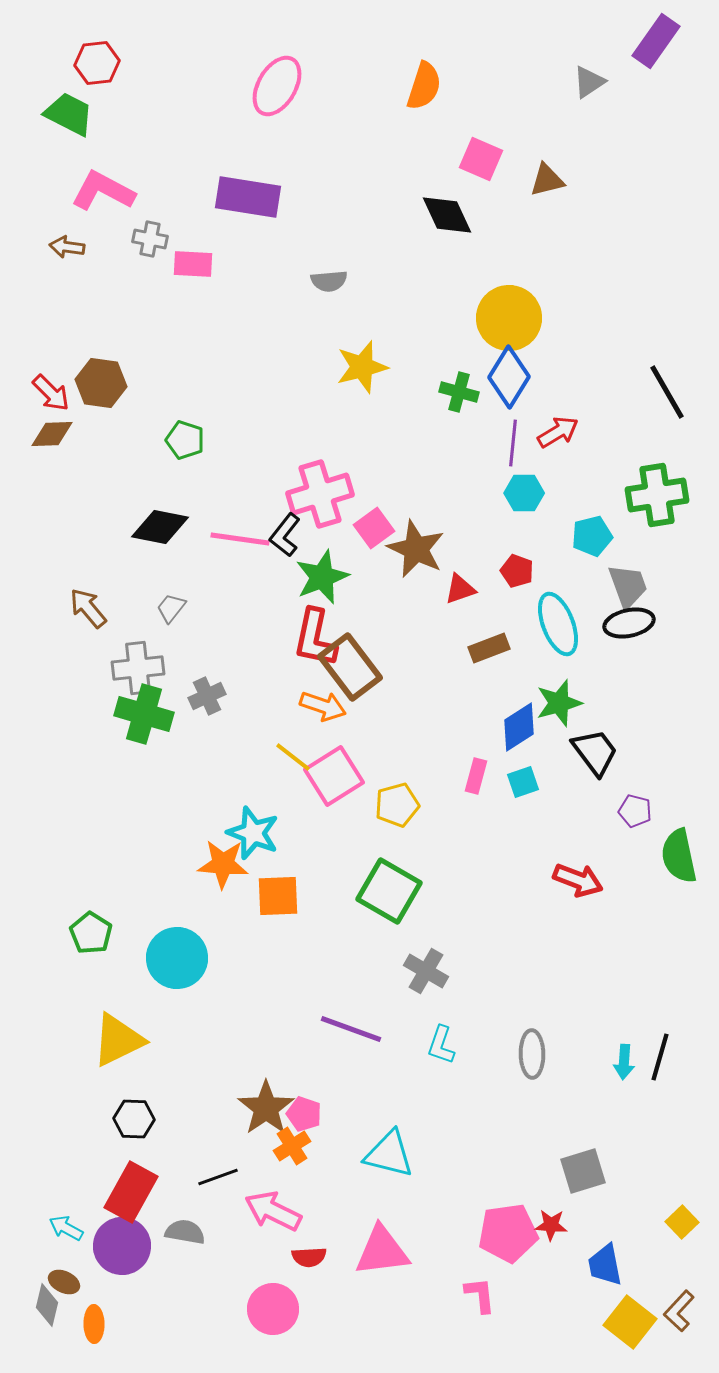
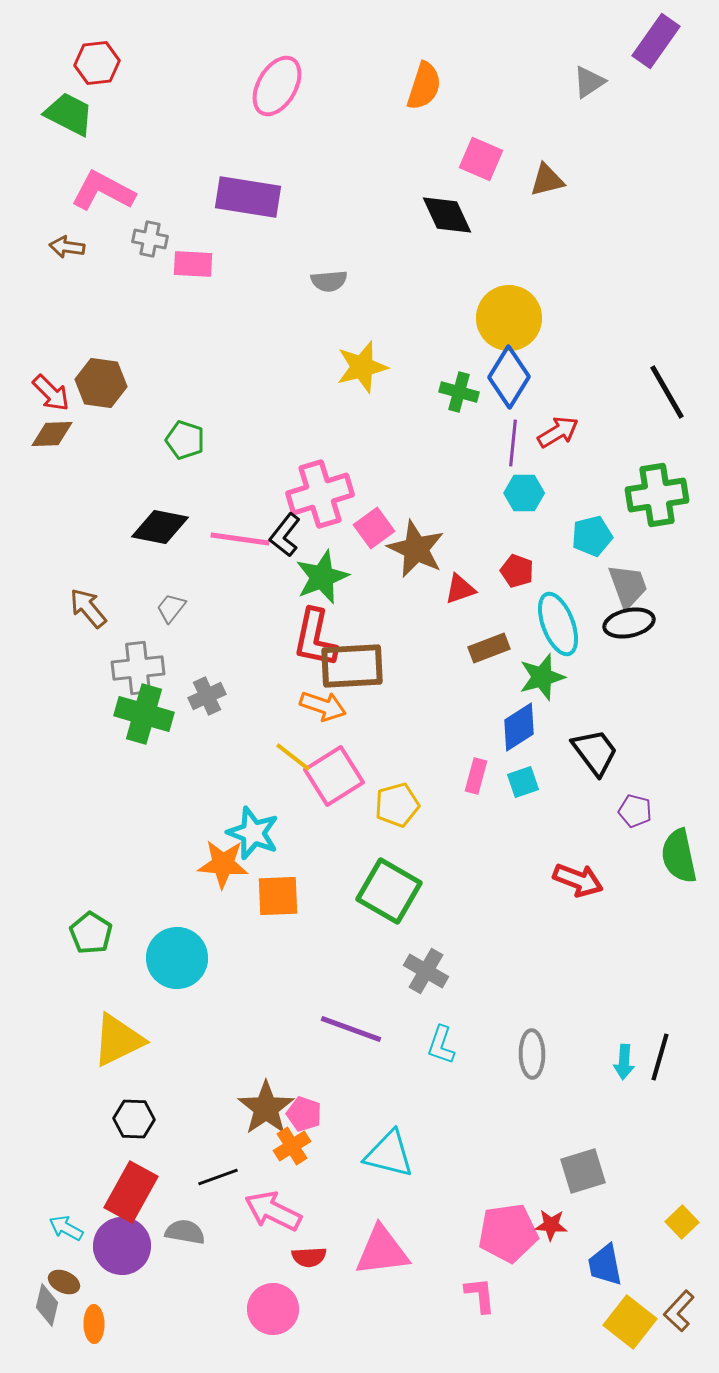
brown rectangle at (350, 667): moved 2 px right, 1 px up; rotated 56 degrees counterclockwise
green star at (559, 703): moved 17 px left, 26 px up
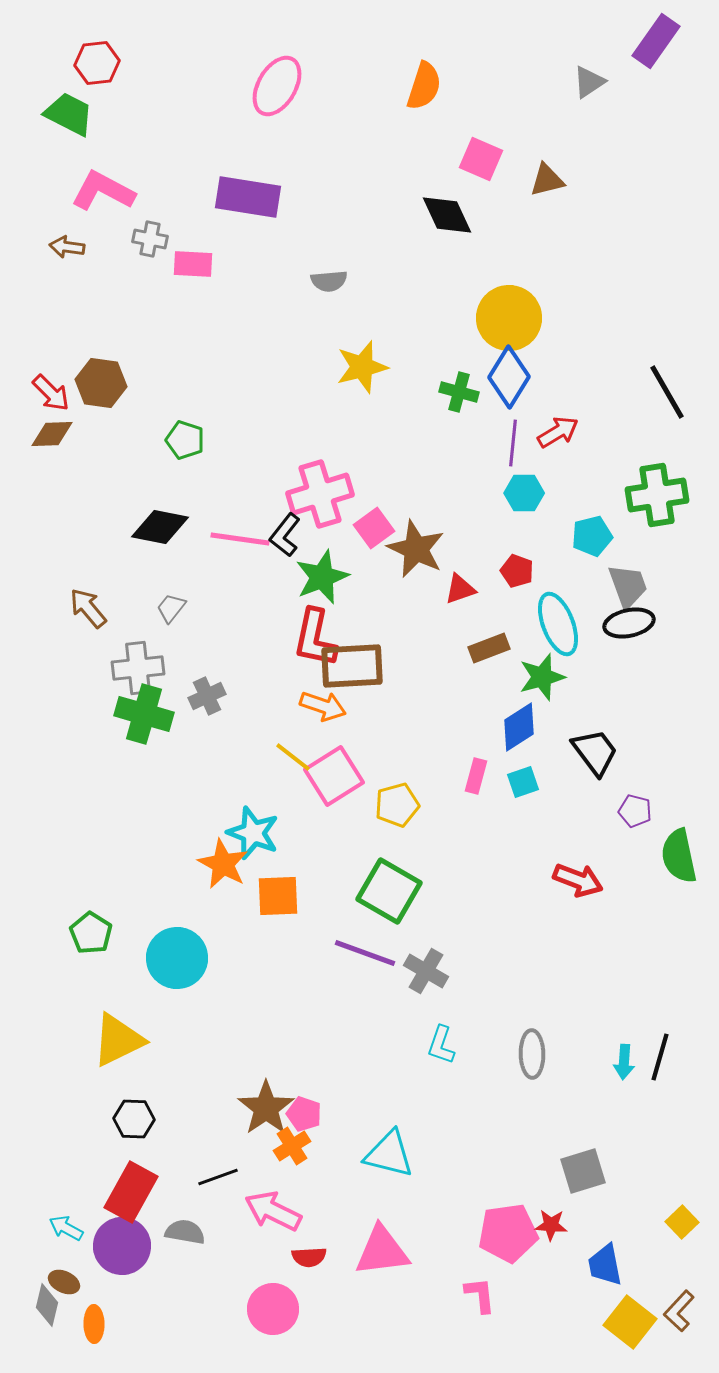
orange star at (223, 864): rotated 24 degrees clockwise
purple line at (351, 1029): moved 14 px right, 76 px up
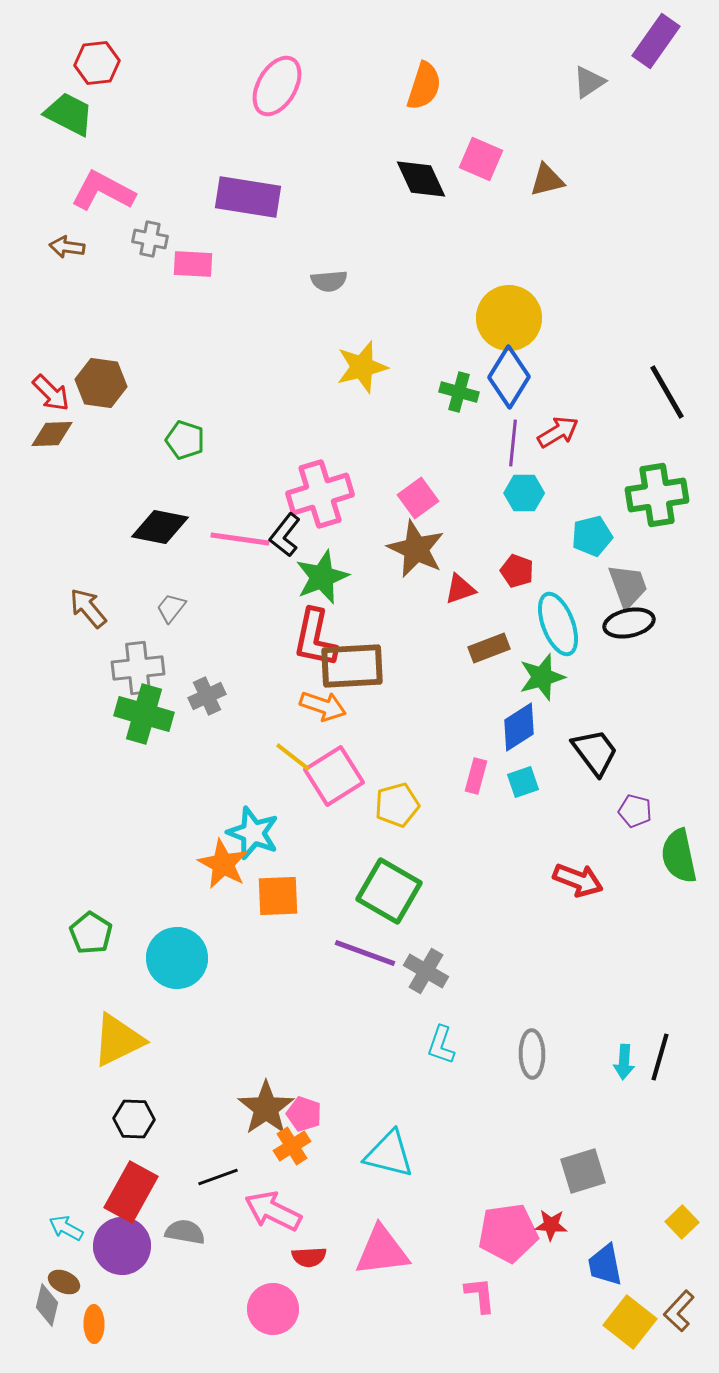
black diamond at (447, 215): moved 26 px left, 36 px up
pink square at (374, 528): moved 44 px right, 30 px up
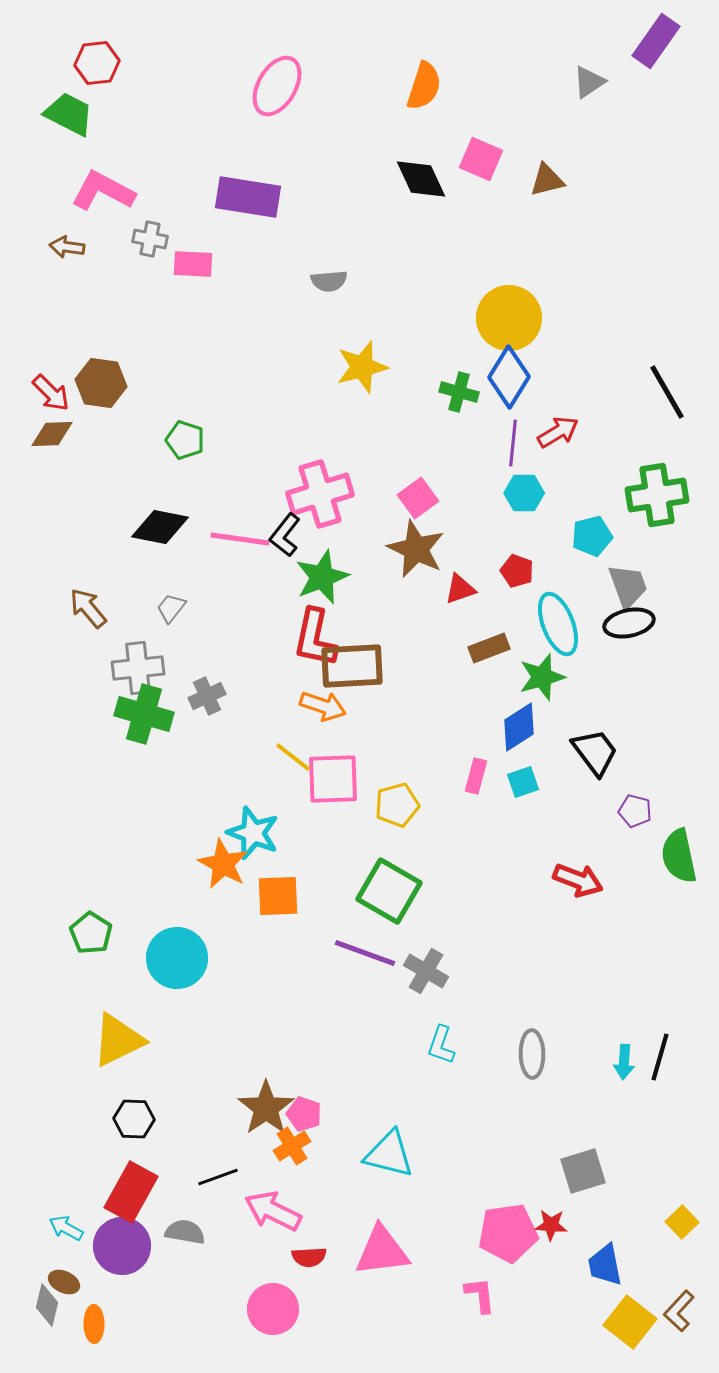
pink square at (334, 776): moved 1 px left, 3 px down; rotated 30 degrees clockwise
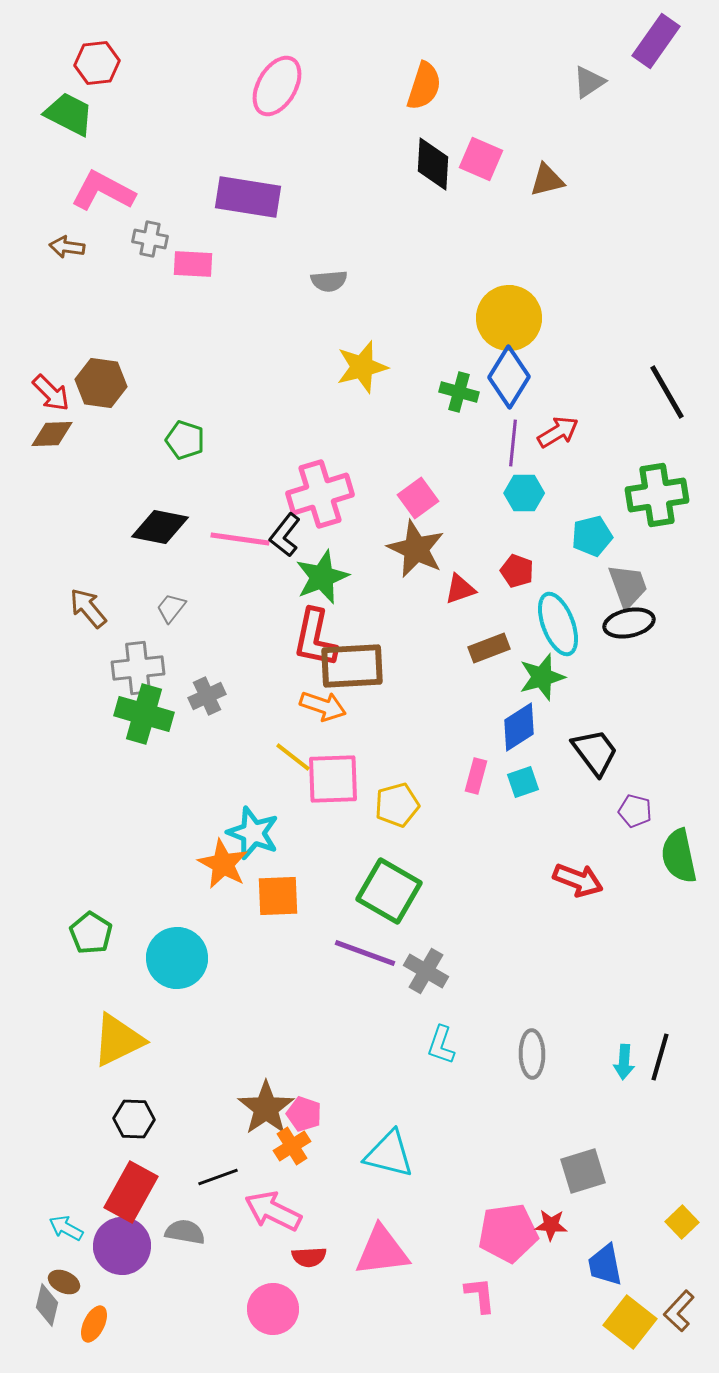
black diamond at (421, 179): moved 12 px right, 15 px up; rotated 28 degrees clockwise
orange ellipse at (94, 1324): rotated 27 degrees clockwise
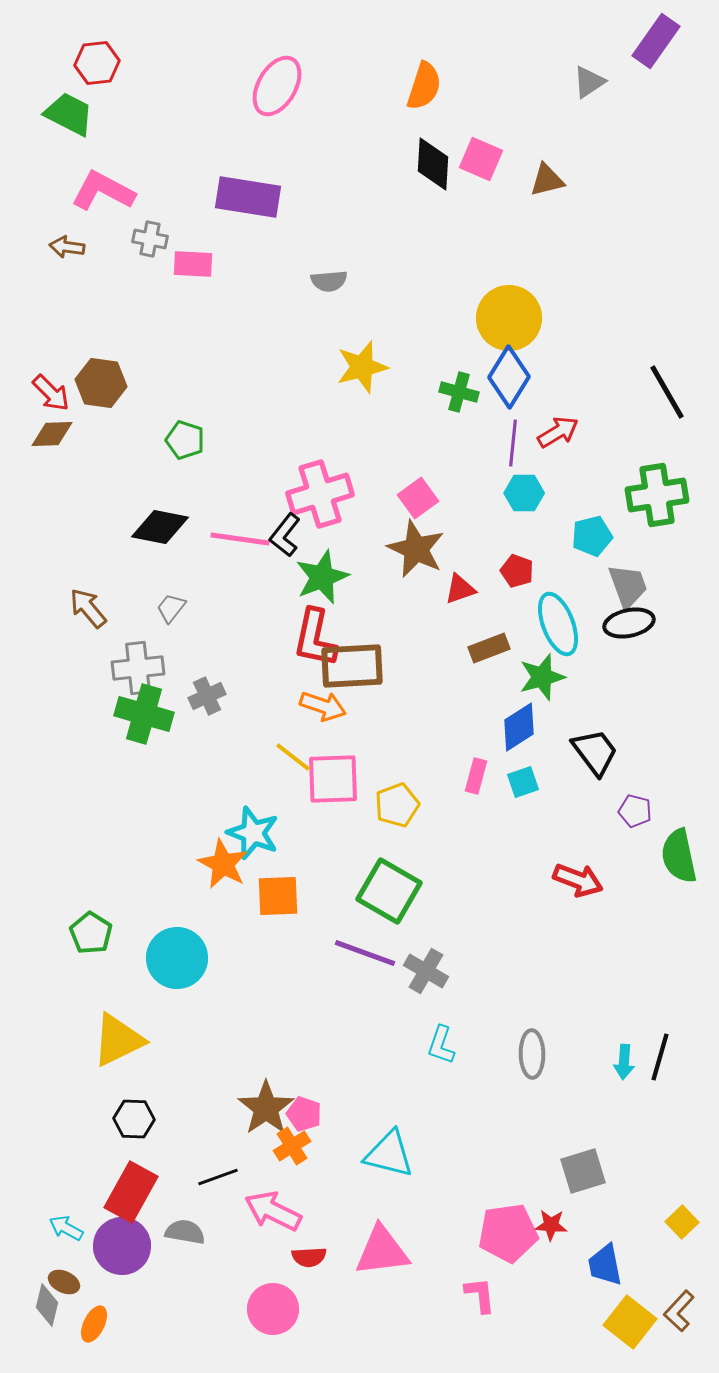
yellow pentagon at (397, 805): rotated 6 degrees counterclockwise
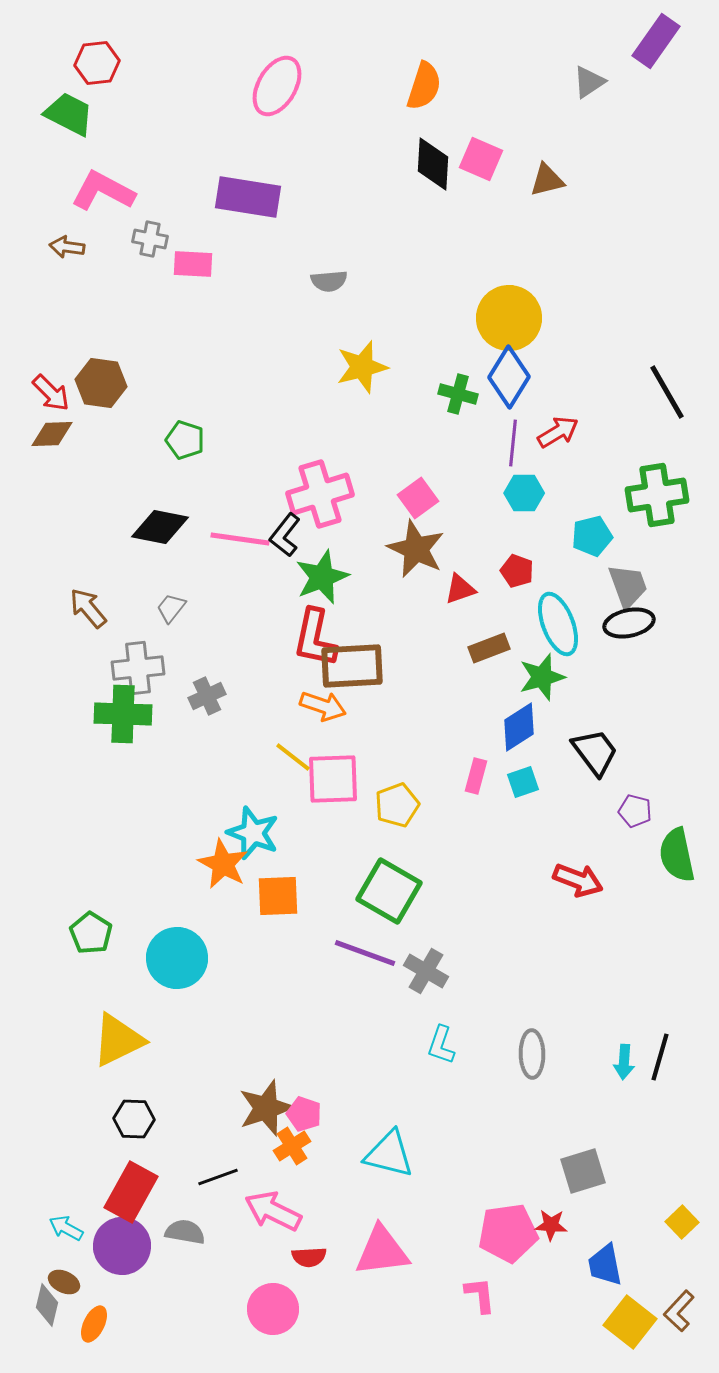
green cross at (459, 392): moved 1 px left, 2 px down
green cross at (144, 714): moved 21 px left; rotated 14 degrees counterclockwise
green semicircle at (679, 856): moved 2 px left, 1 px up
brown star at (266, 1108): rotated 16 degrees clockwise
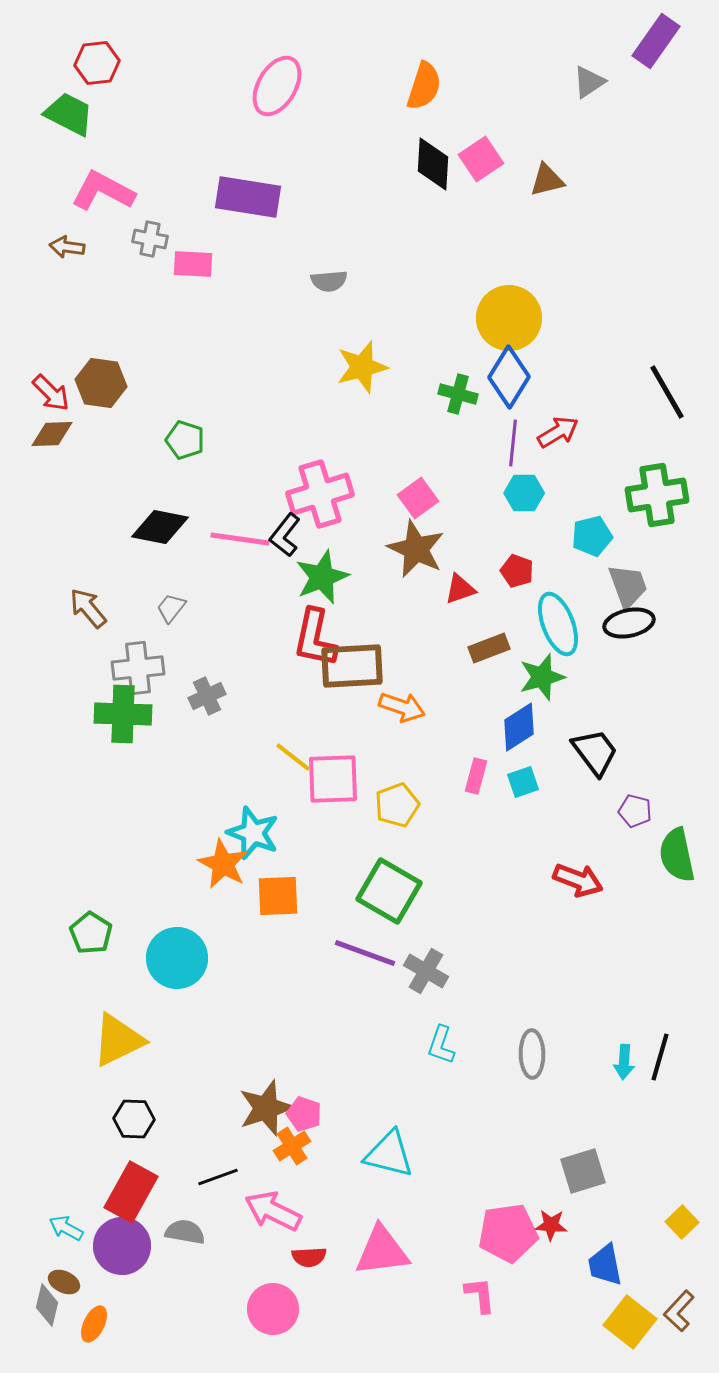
pink square at (481, 159): rotated 33 degrees clockwise
orange arrow at (323, 706): moved 79 px right, 1 px down
